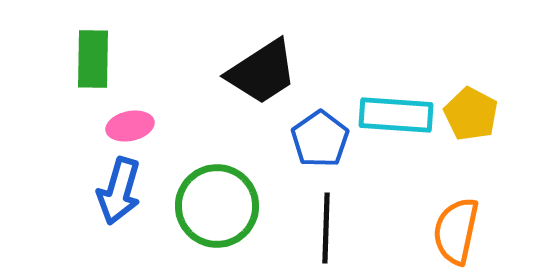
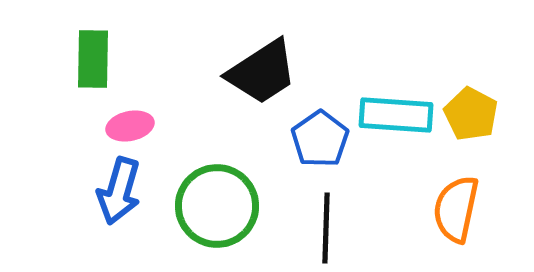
orange semicircle: moved 22 px up
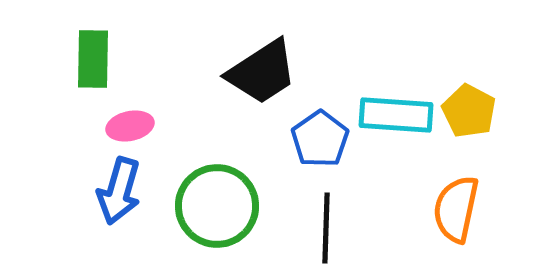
yellow pentagon: moved 2 px left, 3 px up
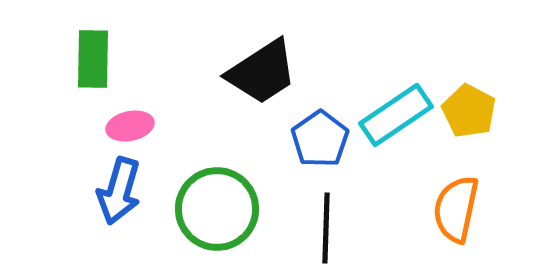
cyan rectangle: rotated 38 degrees counterclockwise
green circle: moved 3 px down
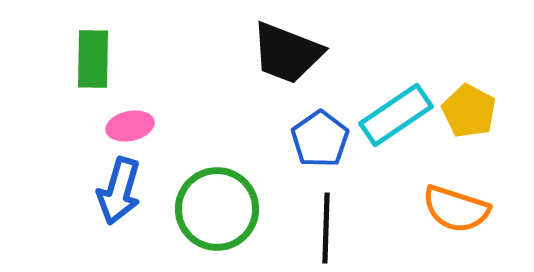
black trapezoid: moved 25 px right, 19 px up; rotated 54 degrees clockwise
orange semicircle: rotated 84 degrees counterclockwise
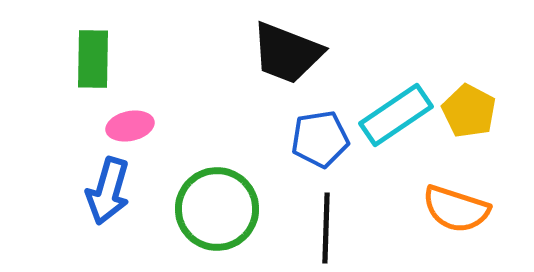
blue pentagon: rotated 26 degrees clockwise
blue arrow: moved 11 px left
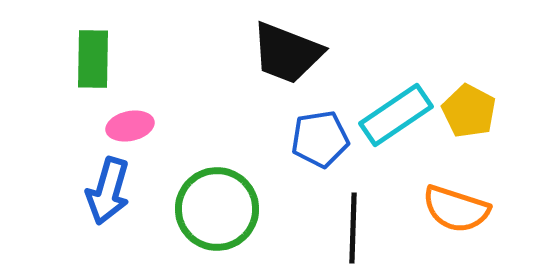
black line: moved 27 px right
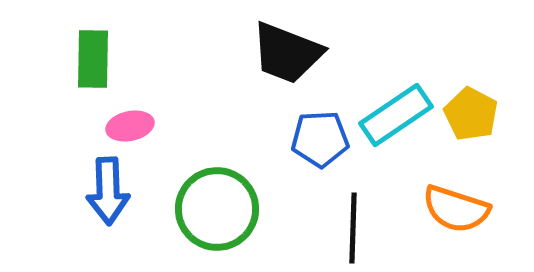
yellow pentagon: moved 2 px right, 3 px down
blue pentagon: rotated 6 degrees clockwise
blue arrow: rotated 18 degrees counterclockwise
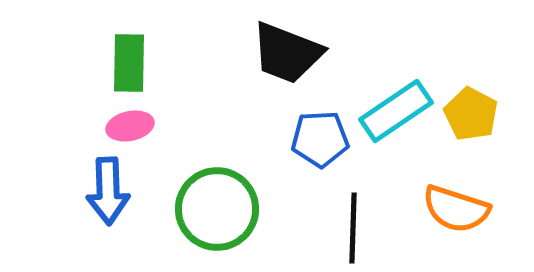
green rectangle: moved 36 px right, 4 px down
cyan rectangle: moved 4 px up
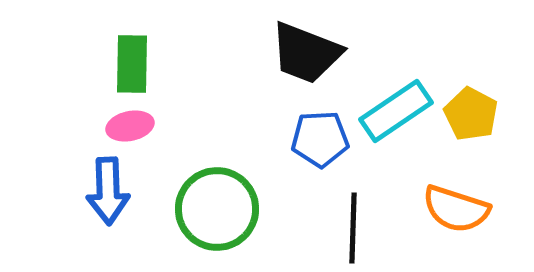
black trapezoid: moved 19 px right
green rectangle: moved 3 px right, 1 px down
